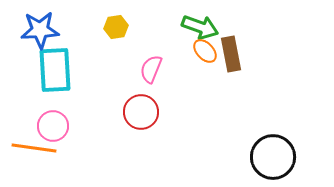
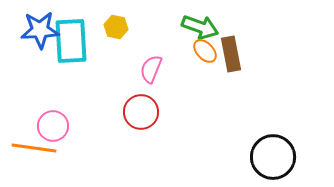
yellow hexagon: rotated 20 degrees clockwise
cyan rectangle: moved 16 px right, 29 px up
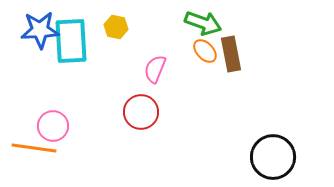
green arrow: moved 3 px right, 4 px up
pink semicircle: moved 4 px right
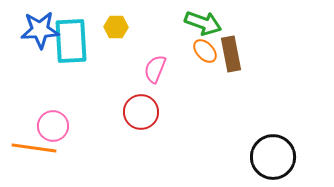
yellow hexagon: rotated 10 degrees counterclockwise
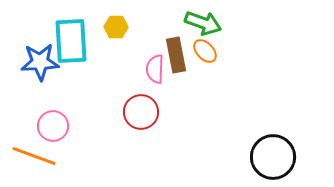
blue star: moved 32 px down
brown rectangle: moved 55 px left, 1 px down
pink semicircle: rotated 20 degrees counterclockwise
orange line: moved 8 px down; rotated 12 degrees clockwise
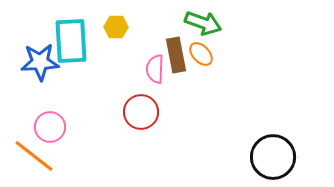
orange ellipse: moved 4 px left, 3 px down
pink circle: moved 3 px left, 1 px down
orange line: rotated 18 degrees clockwise
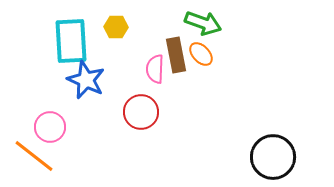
blue star: moved 46 px right, 18 px down; rotated 27 degrees clockwise
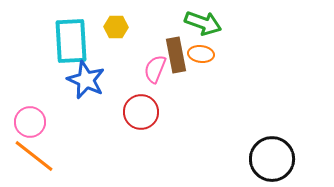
orange ellipse: rotated 40 degrees counterclockwise
pink semicircle: rotated 20 degrees clockwise
pink circle: moved 20 px left, 5 px up
black circle: moved 1 px left, 2 px down
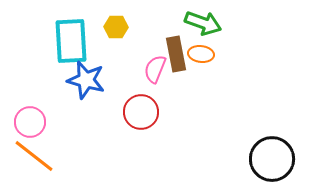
brown rectangle: moved 1 px up
blue star: rotated 9 degrees counterclockwise
